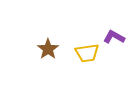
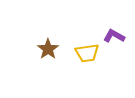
purple L-shape: moved 1 px up
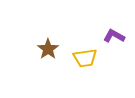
yellow trapezoid: moved 2 px left, 5 px down
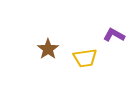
purple L-shape: moved 1 px up
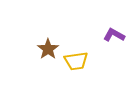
yellow trapezoid: moved 9 px left, 3 px down
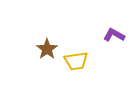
brown star: moved 1 px left
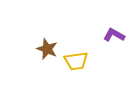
brown star: rotated 15 degrees counterclockwise
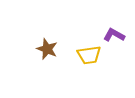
yellow trapezoid: moved 13 px right, 6 px up
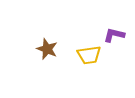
purple L-shape: rotated 15 degrees counterclockwise
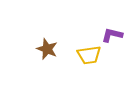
purple L-shape: moved 2 px left
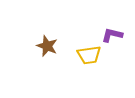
brown star: moved 3 px up
